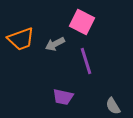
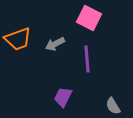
pink square: moved 7 px right, 4 px up
orange trapezoid: moved 3 px left
purple line: moved 1 px right, 2 px up; rotated 12 degrees clockwise
purple trapezoid: rotated 105 degrees clockwise
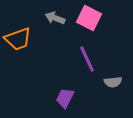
gray arrow: moved 26 px up; rotated 48 degrees clockwise
purple line: rotated 20 degrees counterclockwise
purple trapezoid: moved 2 px right, 1 px down
gray semicircle: moved 24 px up; rotated 66 degrees counterclockwise
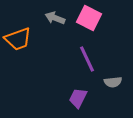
purple trapezoid: moved 13 px right
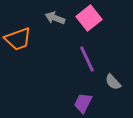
pink square: rotated 25 degrees clockwise
gray semicircle: rotated 54 degrees clockwise
purple trapezoid: moved 5 px right, 5 px down
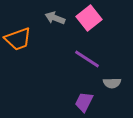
purple line: rotated 32 degrees counterclockwise
gray semicircle: moved 1 px left, 1 px down; rotated 48 degrees counterclockwise
purple trapezoid: moved 1 px right, 1 px up
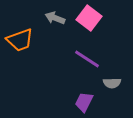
pink square: rotated 15 degrees counterclockwise
orange trapezoid: moved 2 px right, 1 px down
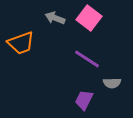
orange trapezoid: moved 1 px right, 3 px down
purple trapezoid: moved 2 px up
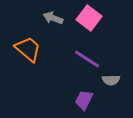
gray arrow: moved 2 px left
orange trapezoid: moved 7 px right, 6 px down; rotated 120 degrees counterclockwise
gray semicircle: moved 1 px left, 3 px up
